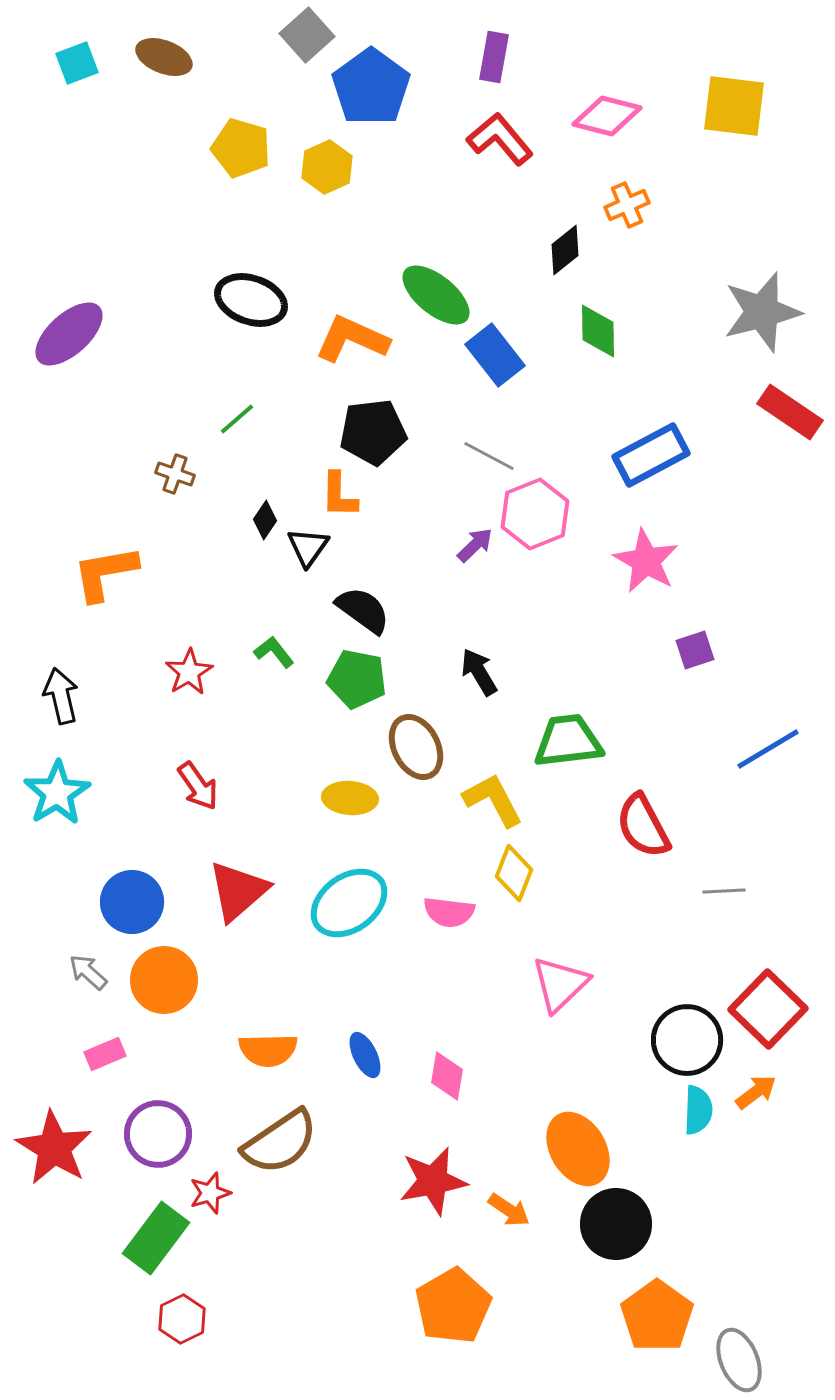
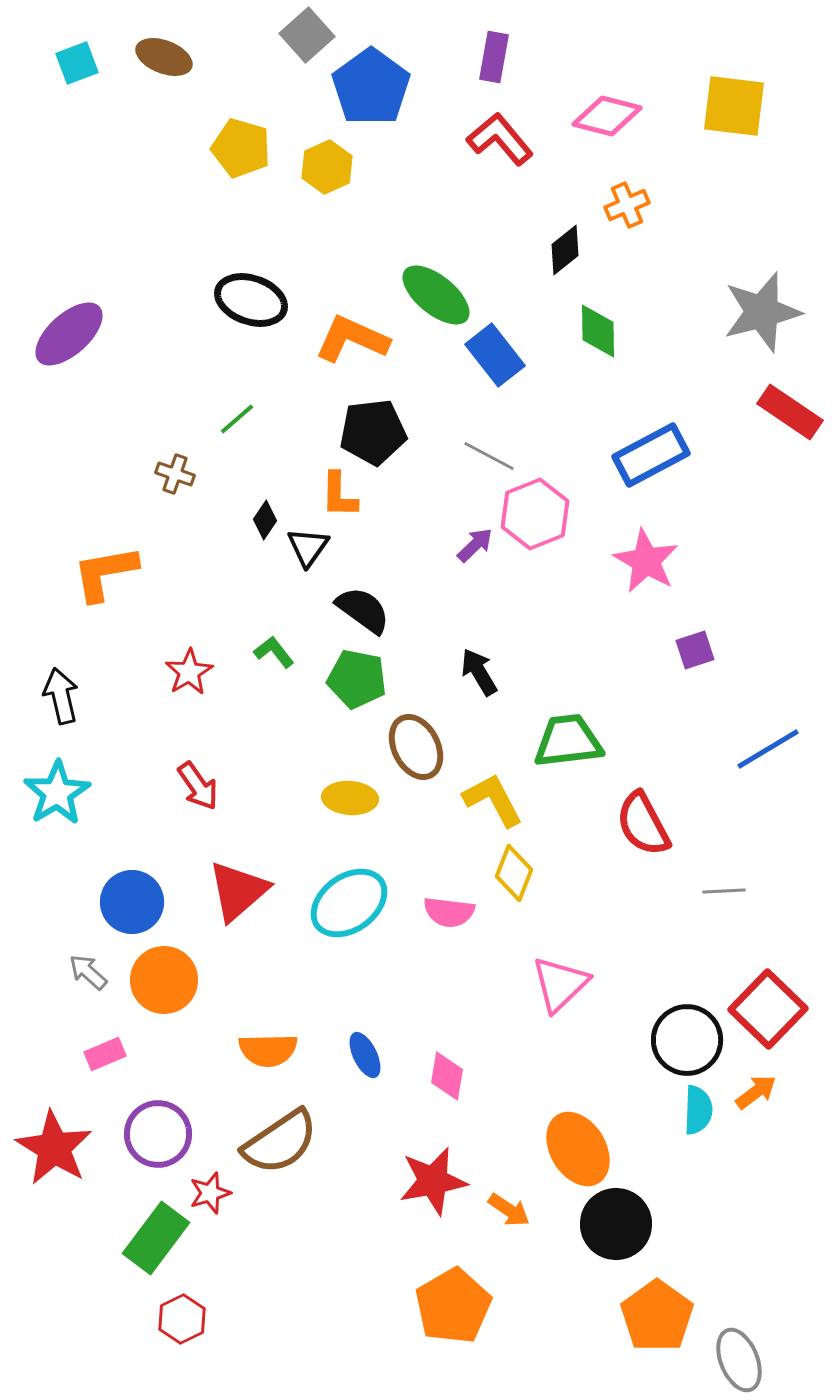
red semicircle at (643, 826): moved 2 px up
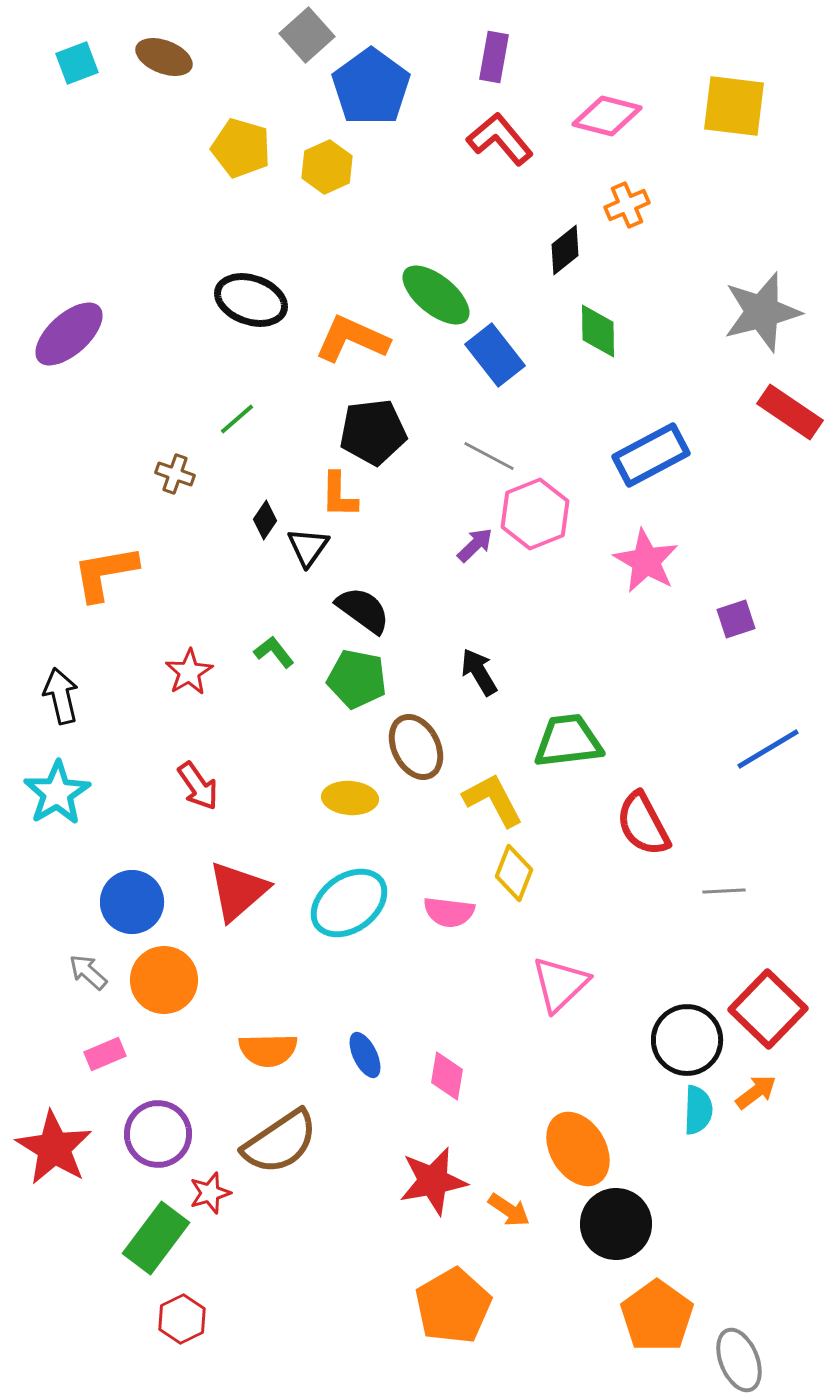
purple square at (695, 650): moved 41 px right, 31 px up
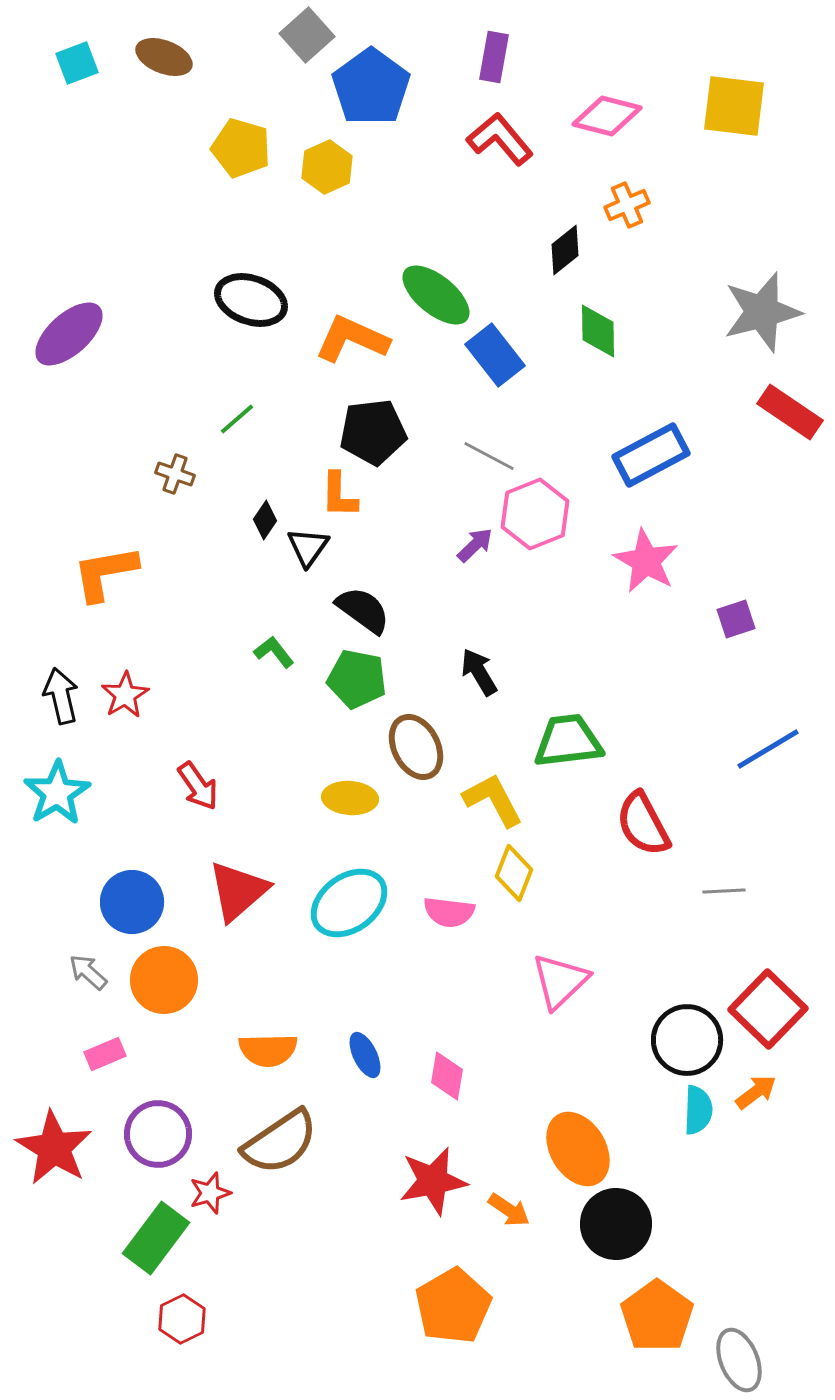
red star at (189, 672): moved 64 px left, 23 px down
pink triangle at (560, 984): moved 3 px up
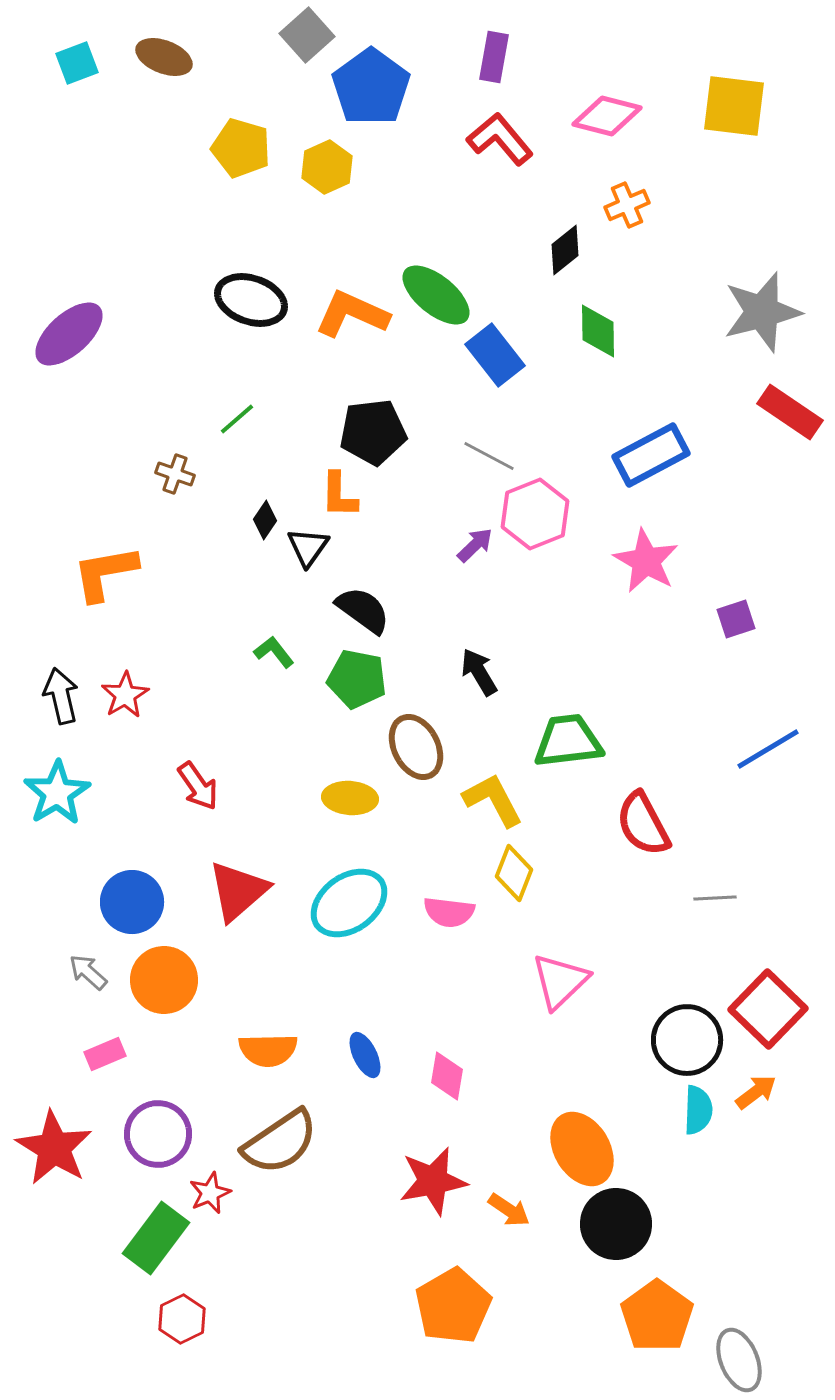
orange L-shape at (352, 339): moved 25 px up
gray line at (724, 891): moved 9 px left, 7 px down
orange ellipse at (578, 1149): moved 4 px right
red star at (210, 1193): rotated 6 degrees counterclockwise
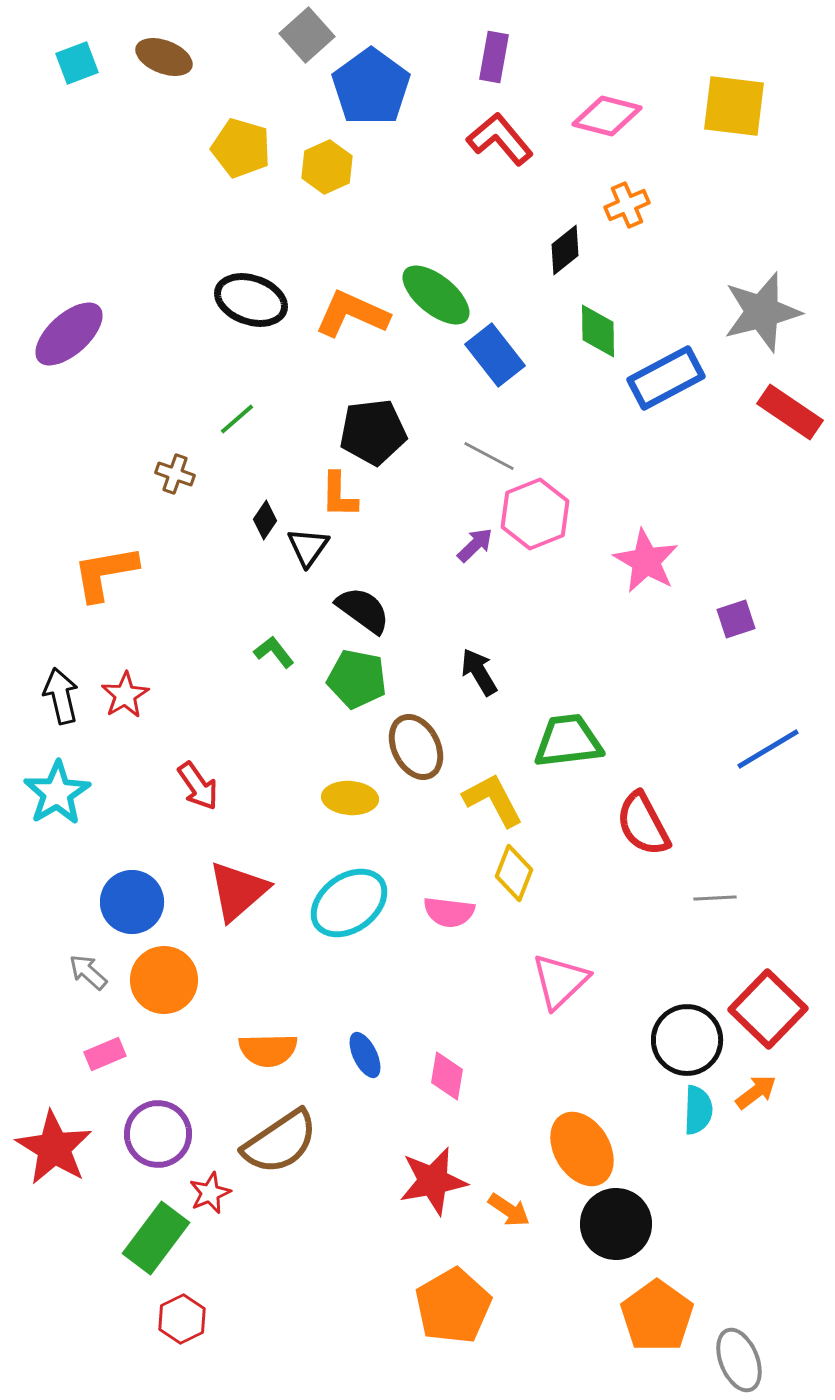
blue rectangle at (651, 455): moved 15 px right, 77 px up
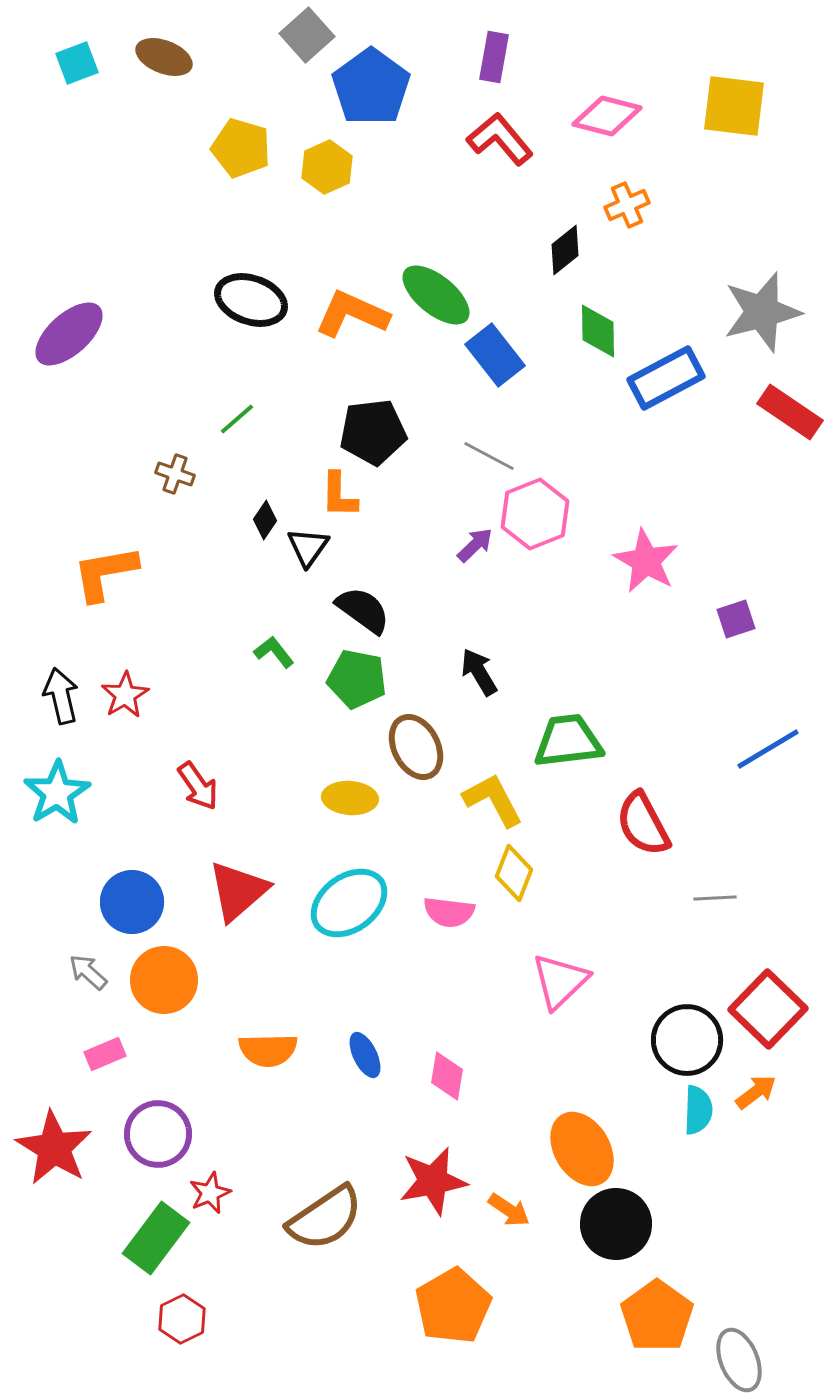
brown semicircle at (280, 1142): moved 45 px right, 76 px down
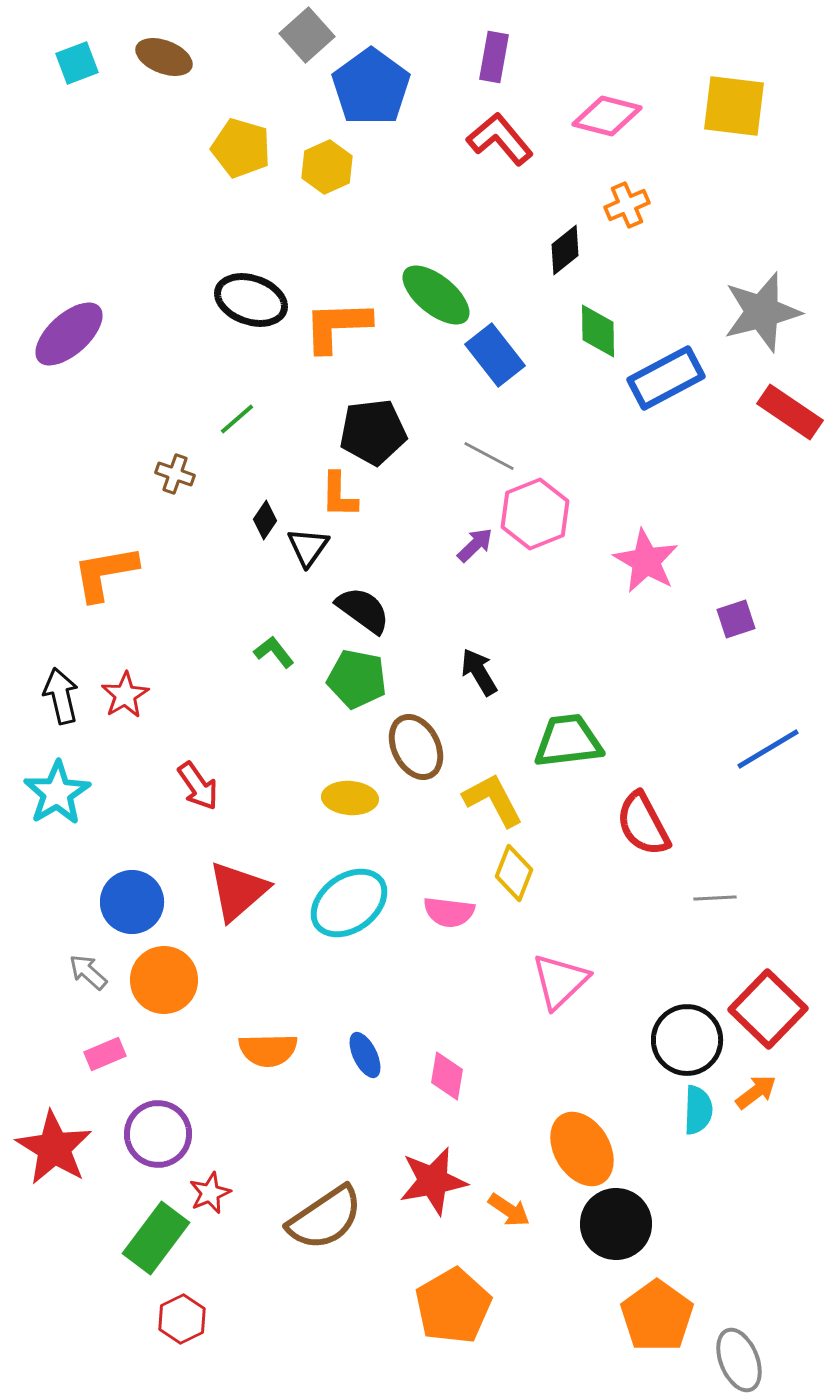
orange L-shape at (352, 314): moved 15 px left, 12 px down; rotated 26 degrees counterclockwise
